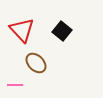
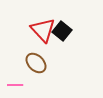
red triangle: moved 21 px right
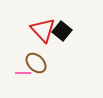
pink line: moved 8 px right, 12 px up
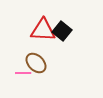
red triangle: rotated 44 degrees counterclockwise
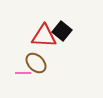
red triangle: moved 1 px right, 6 px down
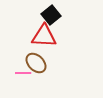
black square: moved 11 px left, 16 px up; rotated 12 degrees clockwise
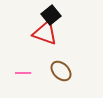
red triangle: moved 1 px right, 3 px up; rotated 16 degrees clockwise
brown ellipse: moved 25 px right, 8 px down
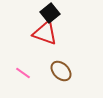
black square: moved 1 px left, 2 px up
pink line: rotated 35 degrees clockwise
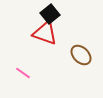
black square: moved 1 px down
brown ellipse: moved 20 px right, 16 px up
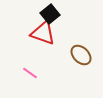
red triangle: moved 2 px left
pink line: moved 7 px right
